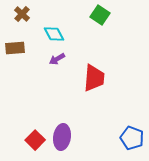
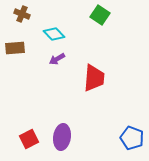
brown cross: rotated 21 degrees counterclockwise
cyan diamond: rotated 15 degrees counterclockwise
red square: moved 6 px left, 1 px up; rotated 18 degrees clockwise
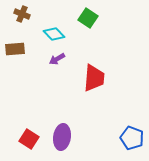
green square: moved 12 px left, 3 px down
brown rectangle: moved 1 px down
red square: rotated 30 degrees counterclockwise
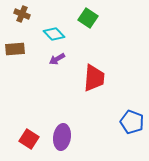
blue pentagon: moved 16 px up
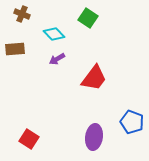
red trapezoid: rotated 32 degrees clockwise
purple ellipse: moved 32 px right
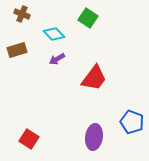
brown rectangle: moved 2 px right, 1 px down; rotated 12 degrees counterclockwise
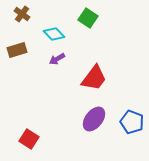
brown cross: rotated 14 degrees clockwise
purple ellipse: moved 18 px up; rotated 30 degrees clockwise
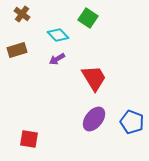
cyan diamond: moved 4 px right, 1 px down
red trapezoid: rotated 68 degrees counterclockwise
red square: rotated 24 degrees counterclockwise
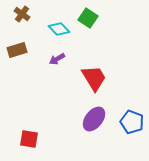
cyan diamond: moved 1 px right, 6 px up
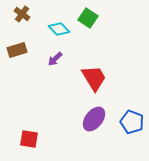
purple arrow: moved 2 px left; rotated 14 degrees counterclockwise
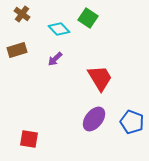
red trapezoid: moved 6 px right
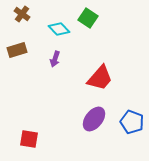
purple arrow: rotated 28 degrees counterclockwise
red trapezoid: rotated 72 degrees clockwise
